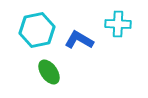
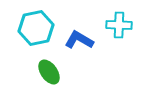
cyan cross: moved 1 px right, 1 px down
cyan hexagon: moved 1 px left, 2 px up
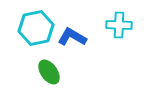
blue L-shape: moved 7 px left, 3 px up
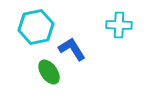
cyan hexagon: moved 1 px up
blue L-shape: moved 12 px down; rotated 28 degrees clockwise
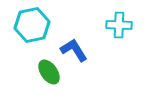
cyan hexagon: moved 4 px left, 2 px up
blue L-shape: moved 2 px right, 1 px down
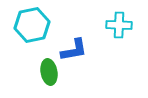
blue L-shape: rotated 112 degrees clockwise
green ellipse: rotated 25 degrees clockwise
